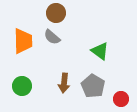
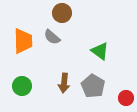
brown circle: moved 6 px right
red circle: moved 5 px right, 1 px up
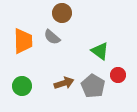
brown arrow: rotated 114 degrees counterclockwise
red circle: moved 8 px left, 23 px up
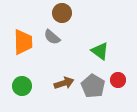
orange trapezoid: moved 1 px down
red circle: moved 5 px down
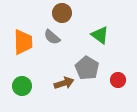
green triangle: moved 16 px up
gray pentagon: moved 6 px left, 18 px up
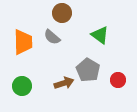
gray pentagon: moved 1 px right, 2 px down
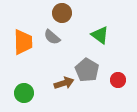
gray pentagon: moved 1 px left
green circle: moved 2 px right, 7 px down
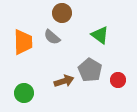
gray pentagon: moved 3 px right
brown arrow: moved 2 px up
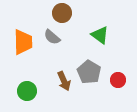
gray pentagon: moved 1 px left, 2 px down
brown arrow: rotated 84 degrees clockwise
green circle: moved 3 px right, 2 px up
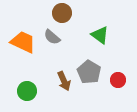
orange trapezoid: rotated 64 degrees counterclockwise
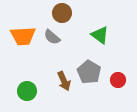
orange trapezoid: moved 6 px up; rotated 152 degrees clockwise
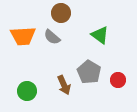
brown circle: moved 1 px left
brown arrow: moved 4 px down
